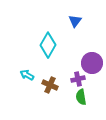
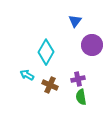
cyan diamond: moved 2 px left, 7 px down
purple circle: moved 18 px up
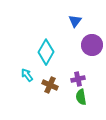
cyan arrow: rotated 24 degrees clockwise
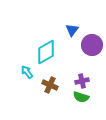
blue triangle: moved 3 px left, 9 px down
cyan diamond: rotated 30 degrees clockwise
cyan arrow: moved 3 px up
purple cross: moved 4 px right, 2 px down
green semicircle: rotated 63 degrees counterclockwise
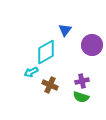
blue triangle: moved 7 px left
cyan arrow: moved 4 px right; rotated 80 degrees counterclockwise
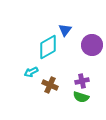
cyan diamond: moved 2 px right, 5 px up
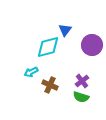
cyan diamond: rotated 15 degrees clockwise
purple cross: rotated 24 degrees counterclockwise
